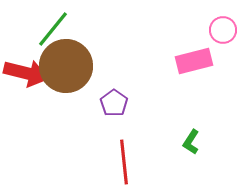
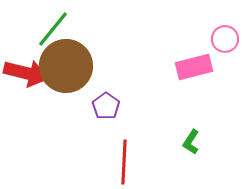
pink circle: moved 2 px right, 9 px down
pink rectangle: moved 6 px down
purple pentagon: moved 8 px left, 3 px down
red line: rotated 9 degrees clockwise
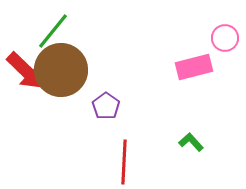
green line: moved 2 px down
pink circle: moved 1 px up
brown circle: moved 5 px left, 4 px down
red arrow: moved 2 px up; rotated 30 degrees clockwise
green L-shape: rotated 105 degrees clockwise
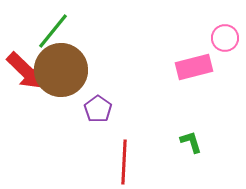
purple pentagon: moved 8 px left, 3 px down
green L-shape: rotated 25 degrees clockwise
